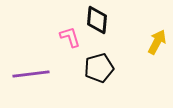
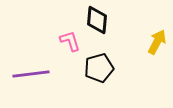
pink L-shape: moved 4 px down
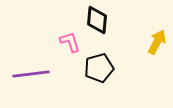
pink L-shape: moved 1 px down
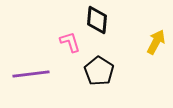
yellow arrow: moved 1 px left
black pentagon: moved 3 px down; rotated 24 degrees counterclockwise
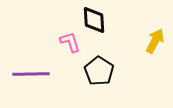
black diamond: moved 3 px left; rotated 8 degrees counterclockwise
yellow arrow: moved 1 px left, 1 px up
purple line: rotated 6 degrees clockwise
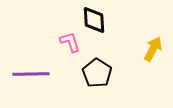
yellow arrow: moved 2 px left, 8 px down
black pentagon: moved 2 px left, 2 px down
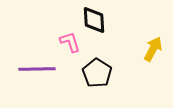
purple line: moved 6 px right, 5 px up
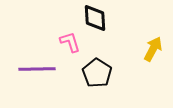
black diamond: moved 1 px right, 2 px up
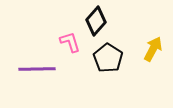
black diamond: moved 1 px right, 3 px down; rotated 44 degrees clockwise
black pentagon: moved 11 px right, 15 px up
